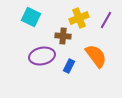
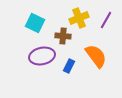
cyan square: moved 4 px right, 6 px down
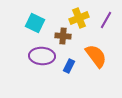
purple ellipse: rotated 15 degrees clockwise
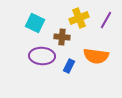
brown cross: moved 1 px left, 1 px down
orange semicircle: rotated 135 degrees clockwise
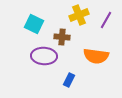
yellow cross: moved 3 px up
cyan square: moved 1 px left, 1 px down
purple ellipse: moved 2 px right
blue rectangle: moved 14 px down
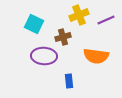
purple line: rotated 36 degrees clockwise
brown cross: moved 1 px right; rotated 21 degrees counterclockwise
blue rectangle: moved 1 px down; rotated 32 degrees counterclockwise
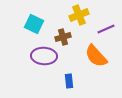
purple line: moved 9 px down
orange semicircle: rotated 40 degrees clockwise
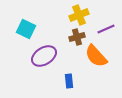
cyan square: moved 8 px left, 5 px down
brown cross: moved 14 px right
purple ellipse: rotated 35 degrees counterclockwise
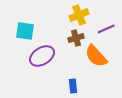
cyan square: moved 1 px left, 2 px down; rotated 18 degrees counterclockwise
brown cross: moved 1 px left, 1 px down
purple ellipse: moved 2 px left
blue rectangle: moved 4 px right, 5 px down
